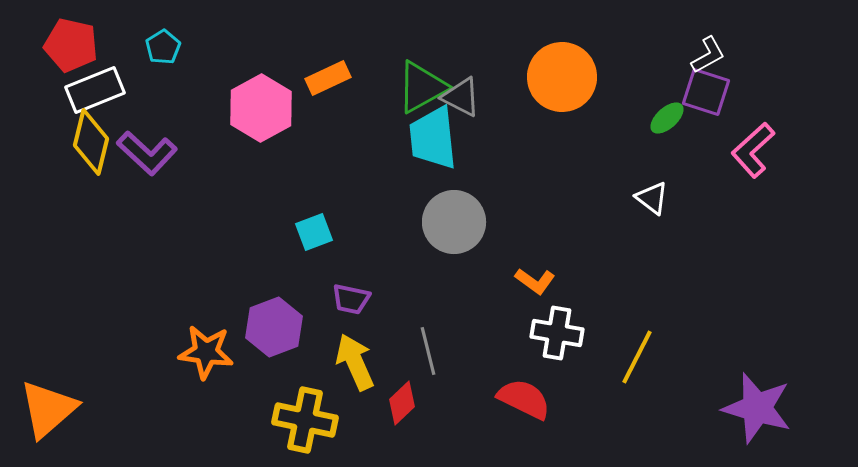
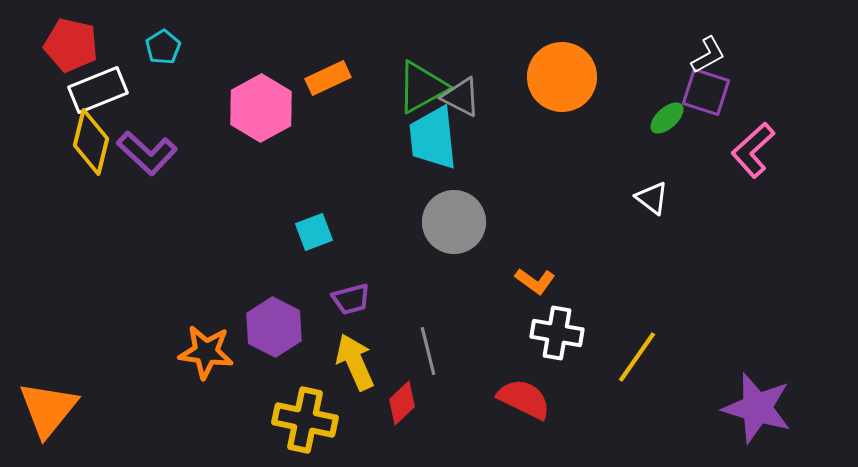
white rectangle: moved 3 px right
purple trapezoid: rotated 27 degrees counterclockwise
purple hexagon: rotated 12 degrees counterclockwise
yellow line: rotated 8 degrees clockwise
orange triangle: rotated 10 degrees counterclockwise
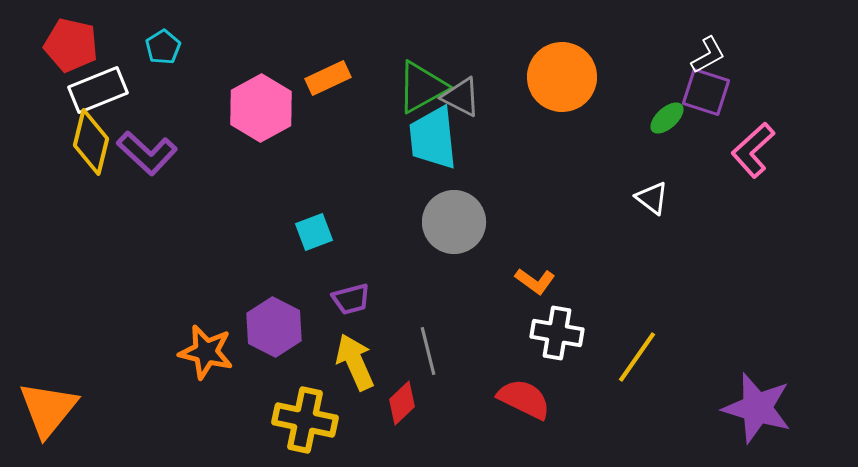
orange star: rotated 6 degrees clockwise
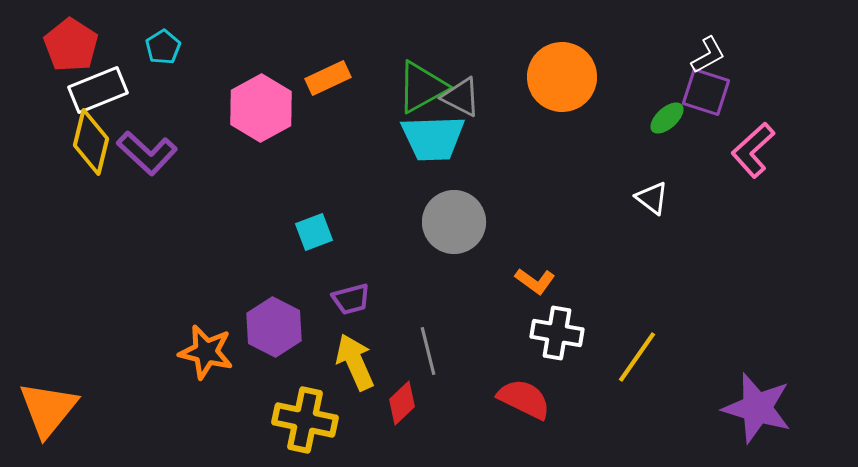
red pentagon: rotated 20 degrees clockwise
cyan trapezoid: rotated 86 degrees counterclockwise
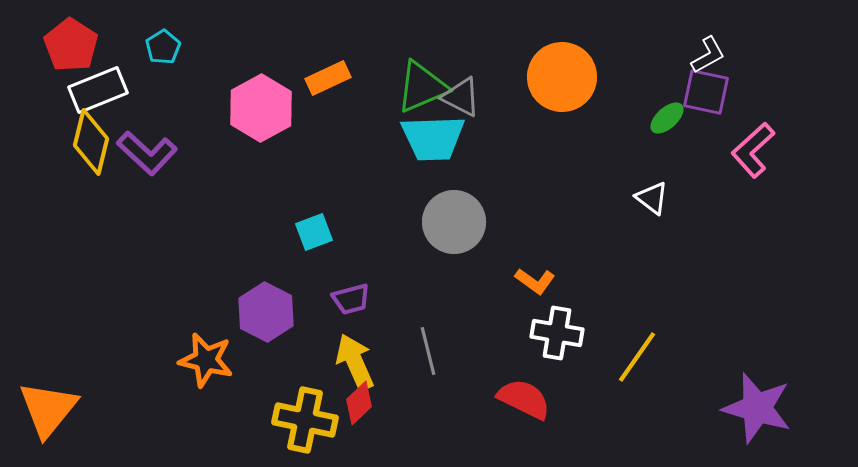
green triangle: rotated 6 degrees clockwise
purple square: rotated 6 degrees counterclockwise
purple hexagon: moved 8 px left, 15 px up
orange star: moved 8 px down
red diamond: moved 43 px left
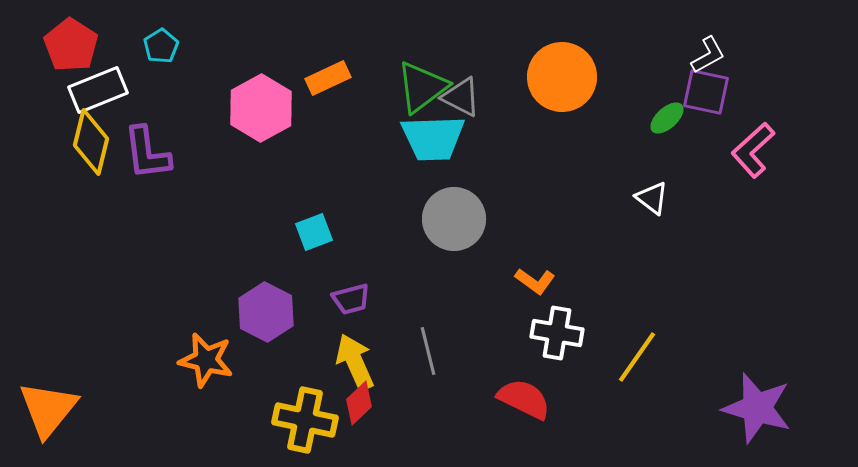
cyan pentagon: moved 2 px left, 1 px up
green triangle: rotated 14 degrees counterclockwise
purple L-shape: rotated 40 degrees clockwise
gray circle: moved 3 px up
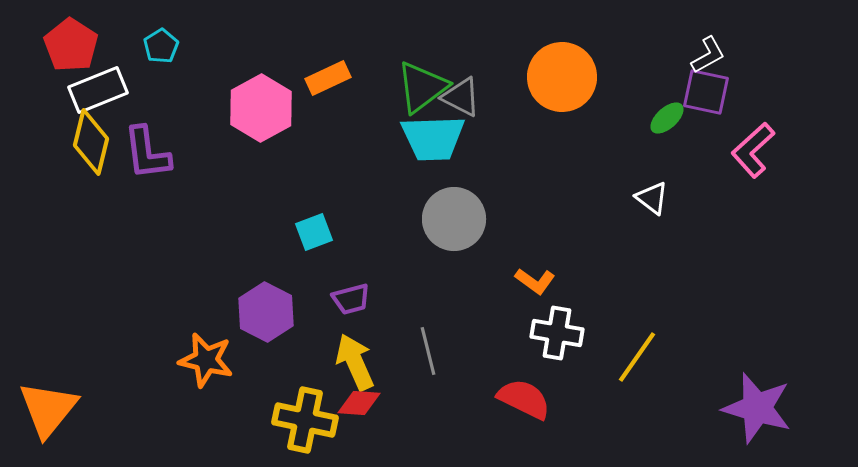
red diamond: rotated 48 degrees clockwise
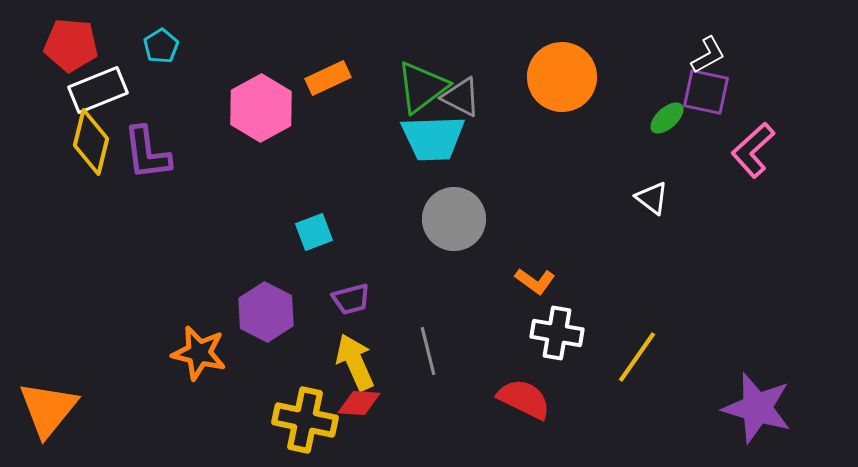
red pentagon: rotated 28 degrees counterclockwise
orange star: moved 7 px left, 7 px up
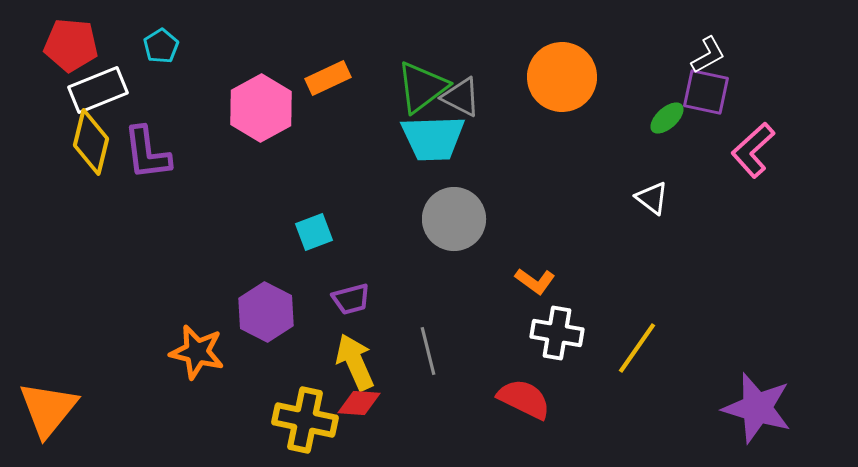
orange star: moved 2 px left, 1 px up
yellow line: moved 9 px up
